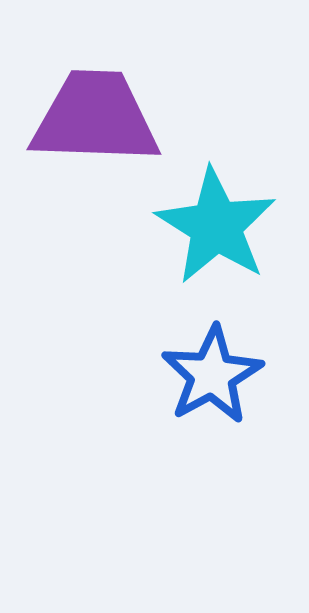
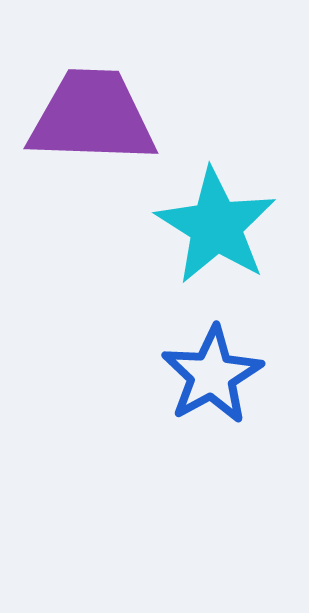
purple trapezoid: moved 3 px left, 1 px up
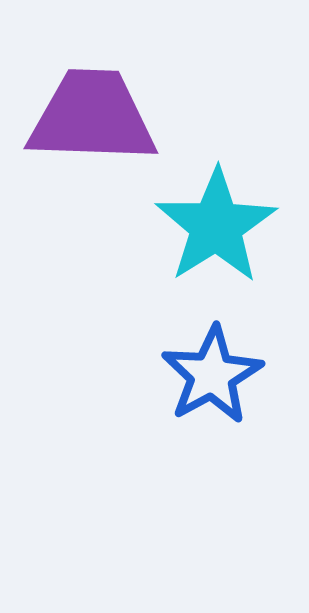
cyan star: rotated 8 degrees clockwise
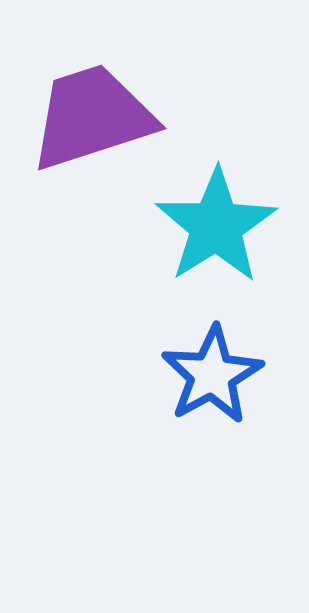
purple trapezoid: rotated 20 degrees counterclockwise
